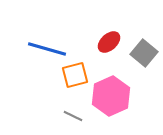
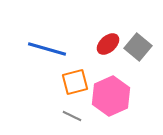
red ellipse: moved 1 px left, 2 px down
gray square: moved 6 px left, 6 px up
orange square: moved 7 px down
gray line: moved 1 px left
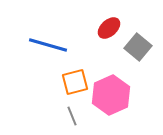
red ellipse: moved 1 px right, 16 px up
blue line: moved 1 px right, 4 px up
pink hexagon: moved 1 px up
gray line: rotated 42 degrees clockwise
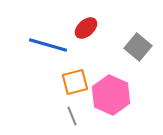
red ellipse: moved 23 px left
pink hexagon: rotated 12 degrees counterclockwise
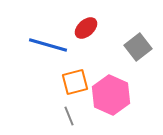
gray square: rotated 12 degrees clockwise
gray line: moved 3 px left
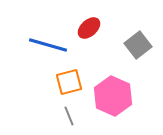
red ellipse: moved 3 px right
gray square: moved 2 px up
orange square: moved 6 px left
pink hexagon: moved 2 px right, 1 px down
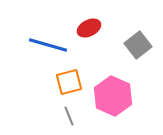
red ellipse: rotated 15 degrees clockwise
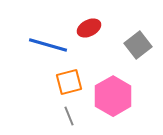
pink hexagon: rotated 6 degrees clockwise
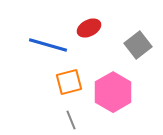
pink hexagon: moved 4 px up
gray line: moved 2 px right, 4 px down
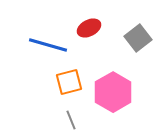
gray square: moved 7 px up
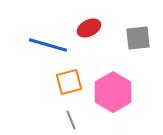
gray square: rotated 32 degrees clockwise
